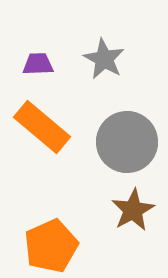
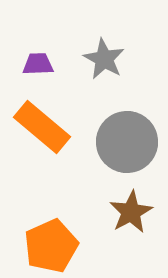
brown star: moved 2 px left, 2 px down
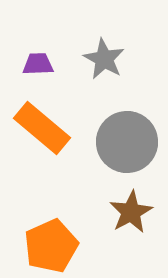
orange rectangle: moved 1 px down
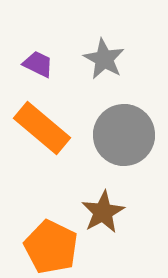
purple trapezoid: rotated 28 degrees clockwise
gray circle: moved 3 px left, 7 px up
brown star: moved 28 px left
orange pentagon: moved 1 px down; rotated 22 degrees counterclockwise
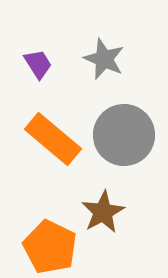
gray star: rotated 6 degrees counterclockwise
purple trapezoid: rotated 32 degrees clockwise
orange rectangle: moved 11 px right, 11 px down
orange pentagon: moved 1 px left
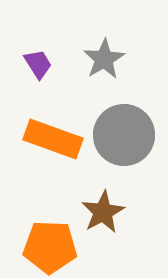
gray star: rotated 18 degrees clockwise
orange rectangle: rotated 20 degrees counterclockwise
orange pentagon: rotated 24 degrees counterclockwise
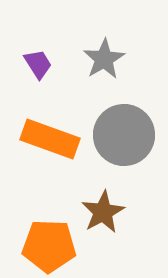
orange rectangle: moved 3 px left
orange pentagon: moved 1 px left, 1 px up
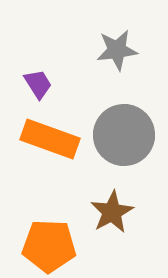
gray star: moved 13 px right, 9 px up; rotated 24 degrees clockwise
purple trapezoid: moved 20 px down
brown star: moved 9 px right
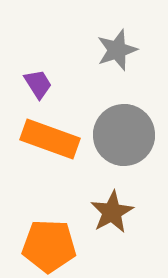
gray star: rotated 12 degrees counterclockwise
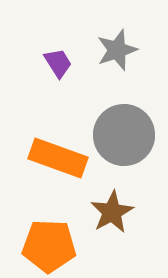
purple trapezoid: moved 20 px right, 21 px up
orange rectangle: moved 8 px right, 19 px down
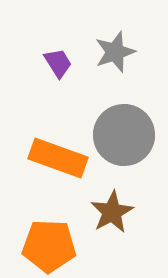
gray star: moved 2 px left, 2 px down
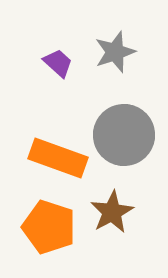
purple trapezoid: rotated 16 degrees counterclockwise
orange pentagon: moved 19 px up; rotated 16 degrees clockwise
